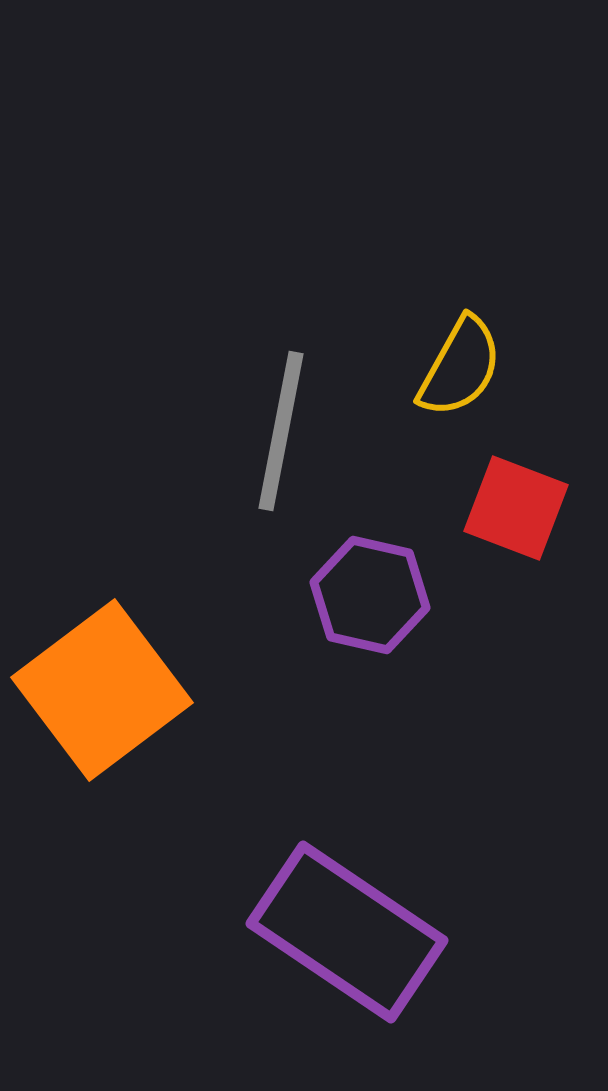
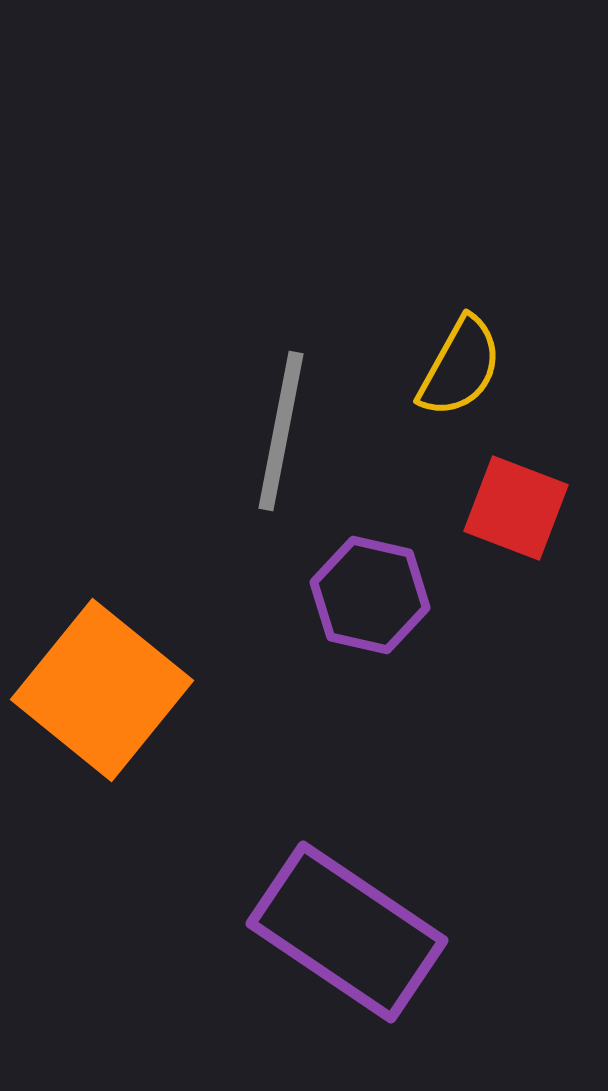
orange square: rotated 14 degrees counterclockwise
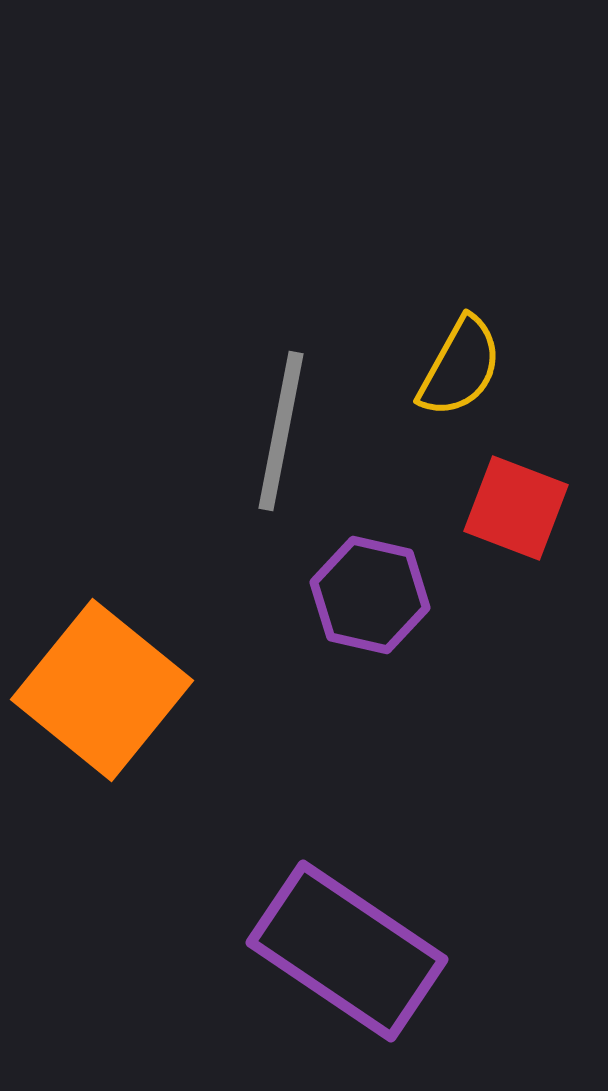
purple rectangle: moved 19 px down
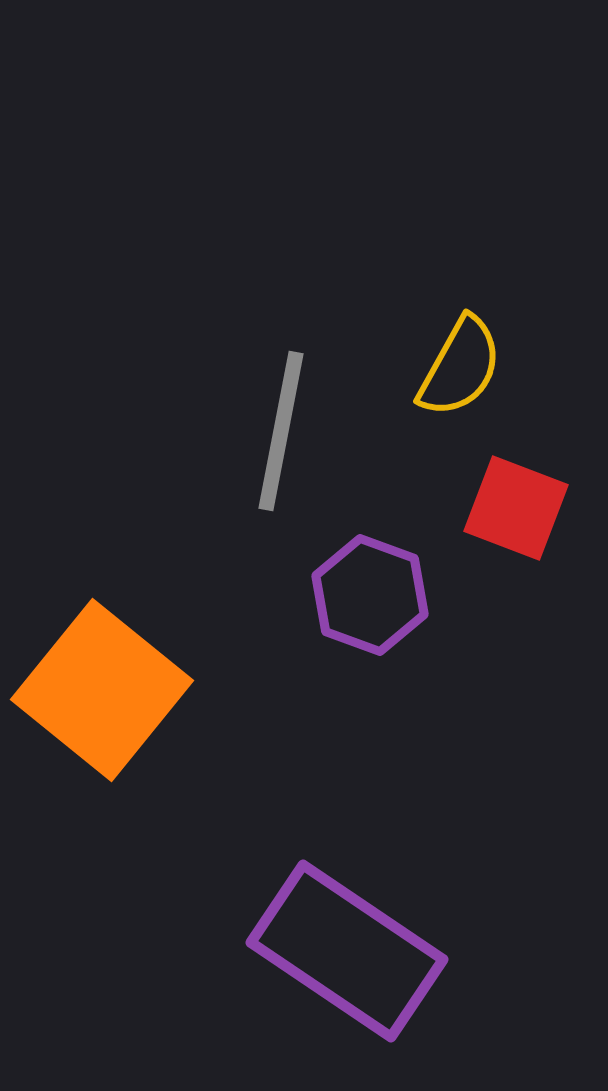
purple hexagon: rotated 7 degrees clockwise
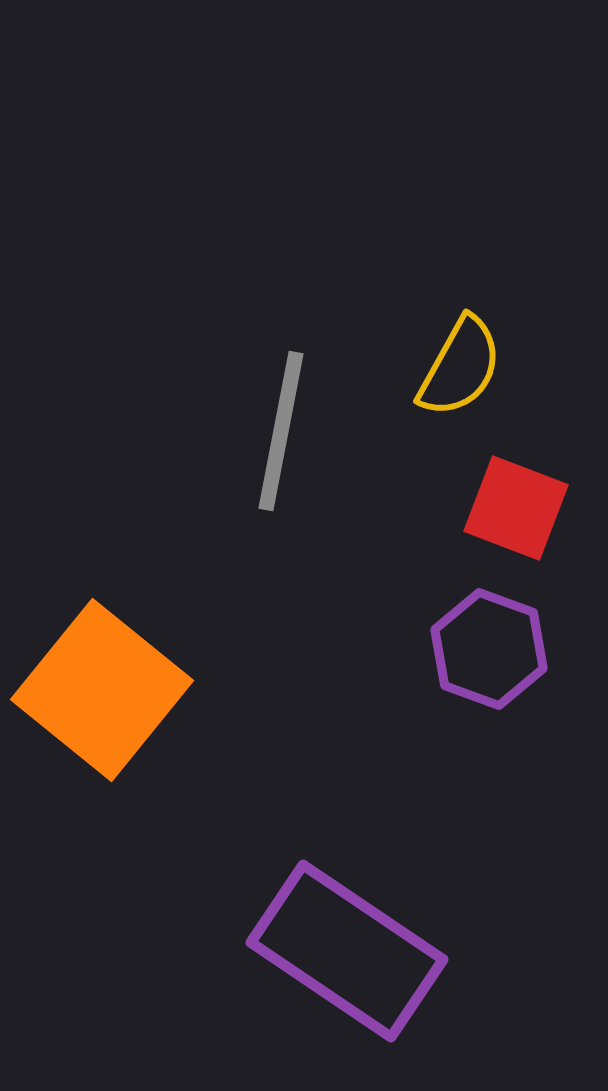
purple hexagon: moved 119 px right, 54 px down
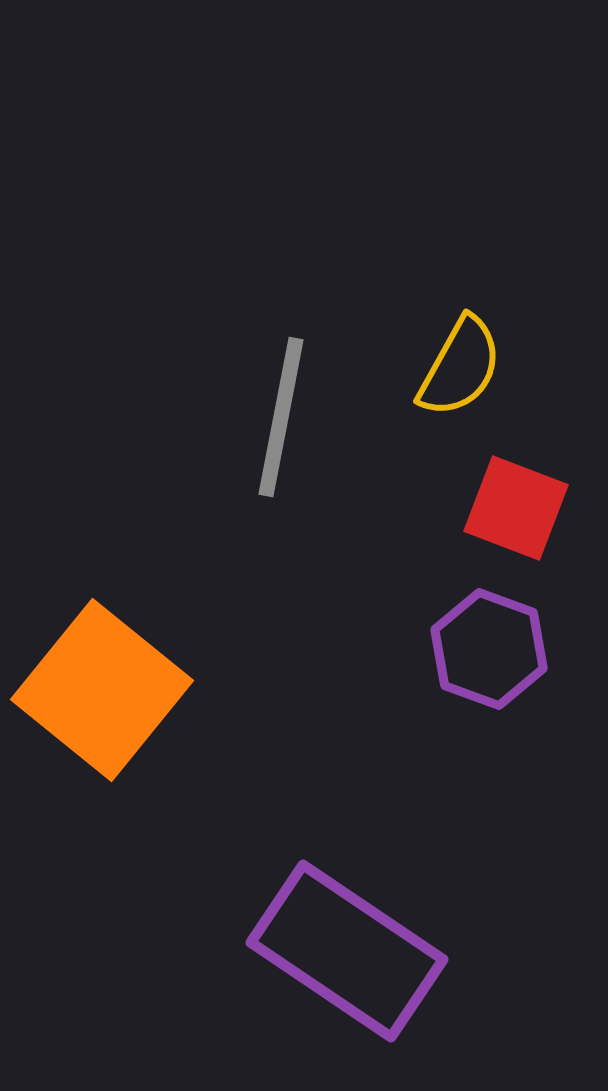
gray line: moved 14 px up
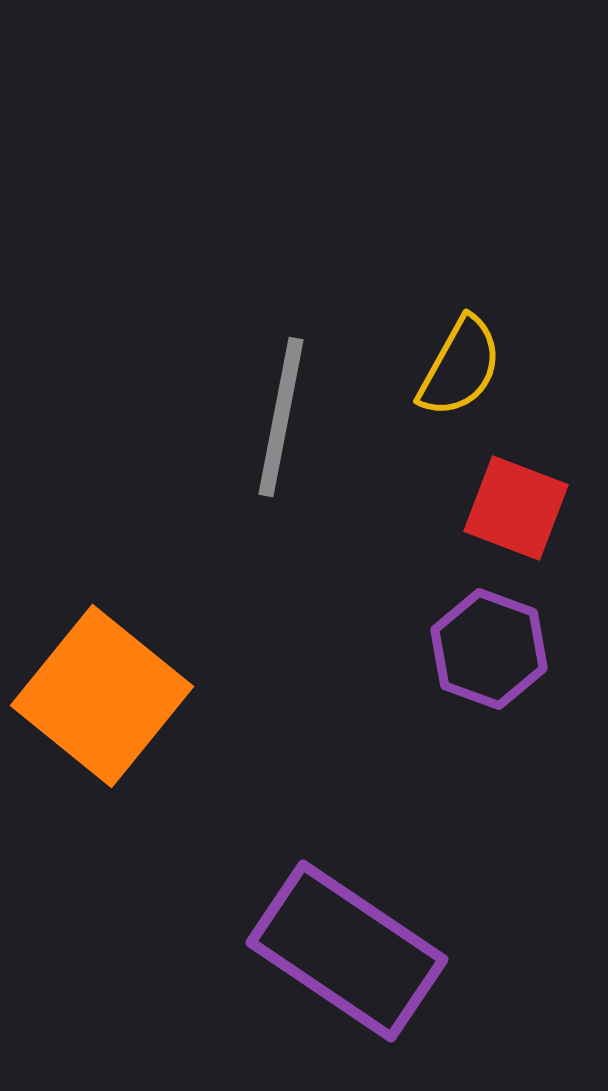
orange square: moved 6 px down
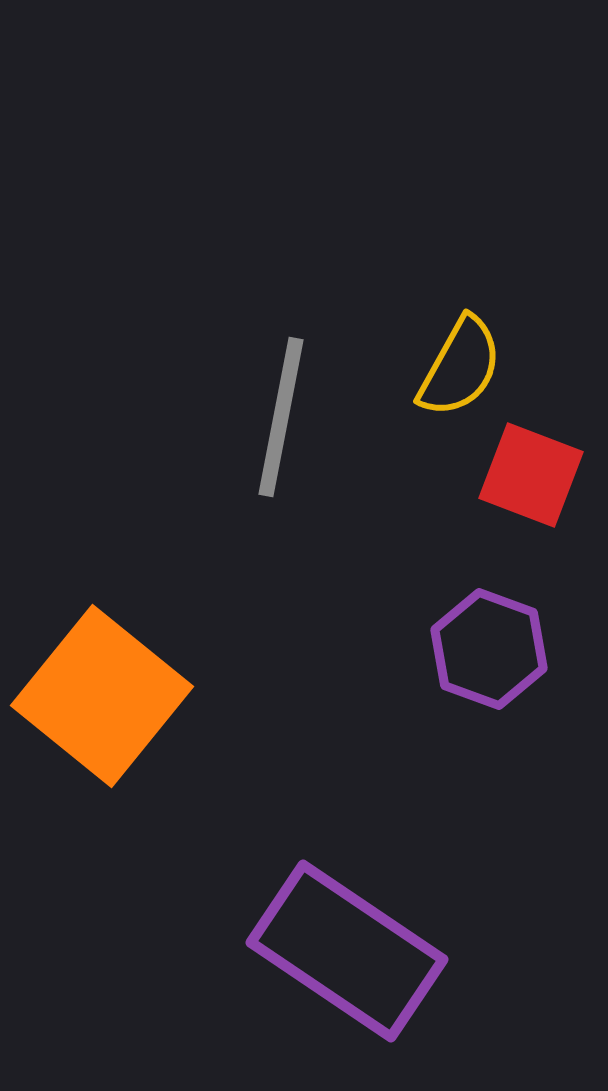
red square: moved 15 px right, 33 px up
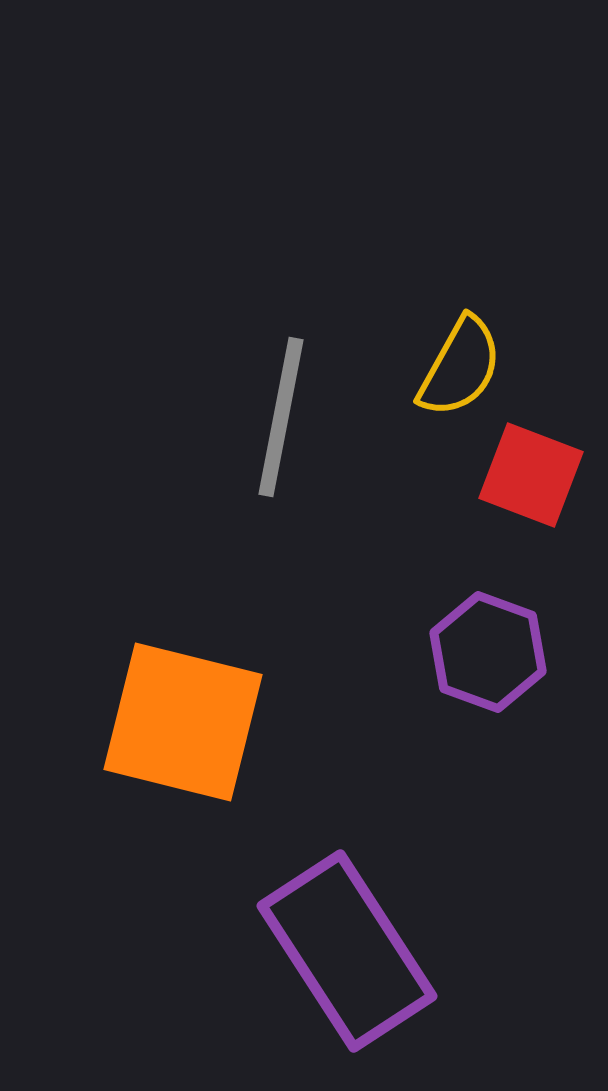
purple hexagon: moved 1 px left, 3 px down
orange square: moved 81 px right, 26 px down; rotated 25 degrees counterclockwise
purple rectangle: rotated 23 degrees clockwise
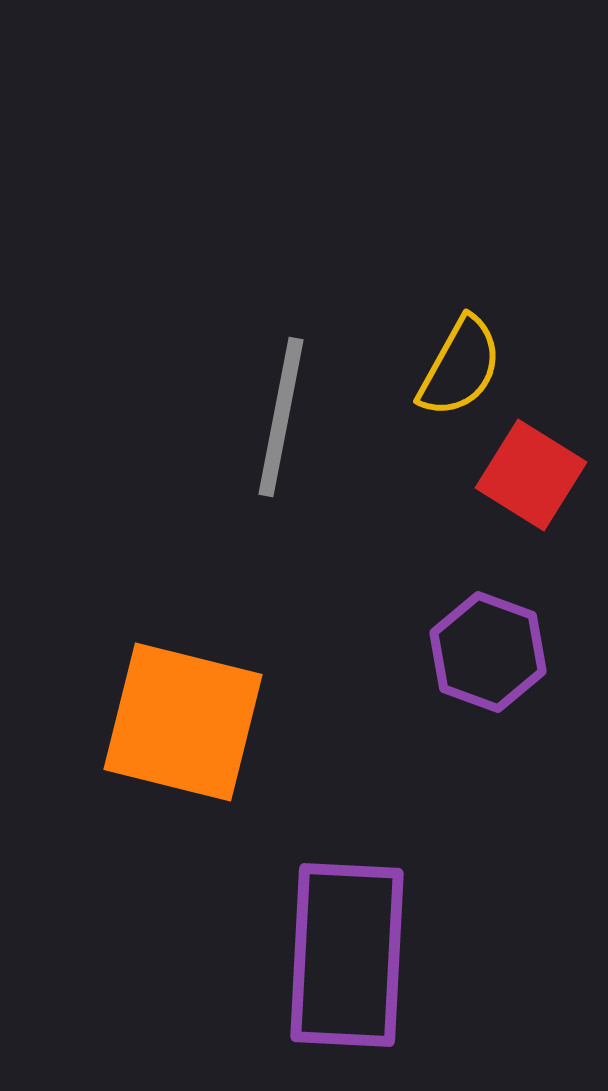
red square: rotated 11 degrees clockwise
purple rectangle: moved 4 px down; rotated 36 degrees clockwise
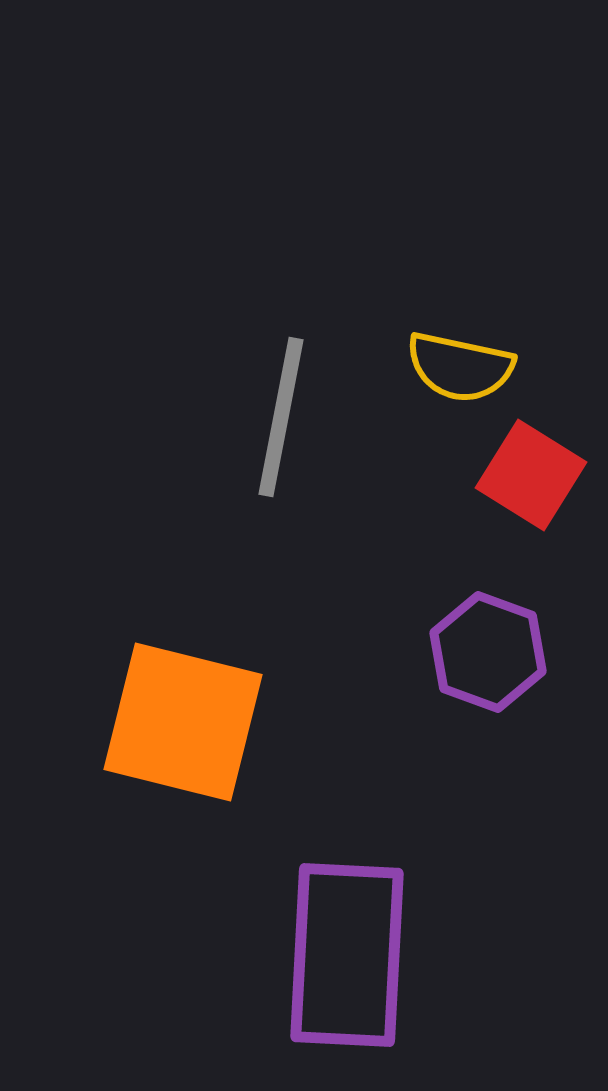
yellow semicircle: rotated 73 degrees clockwise
